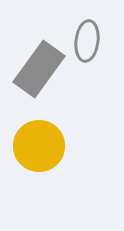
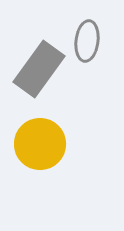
yellow circle: moved 1 px right, 2 px up
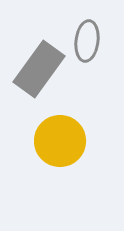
yellow circle: moved 20 px right, 3 px up
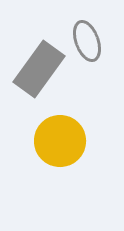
gray ellipse: rotated 27 degrees counterclockwise
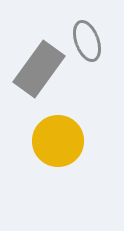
yellow circle: moved 2 px left
